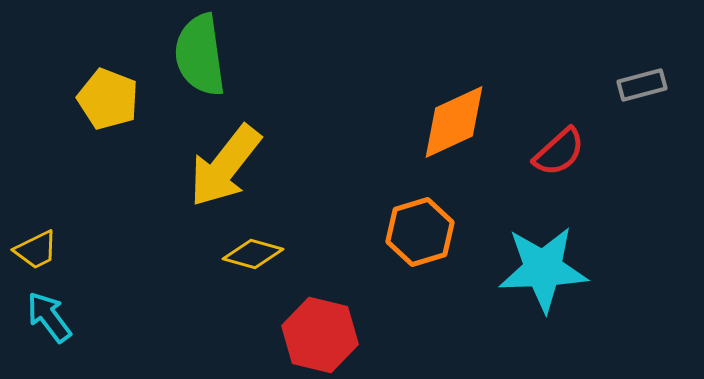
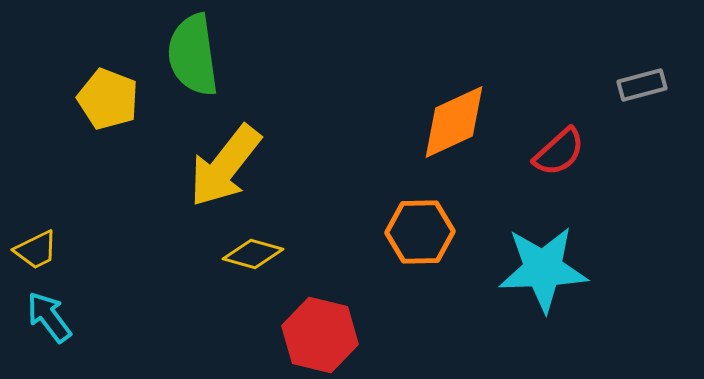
green semicircle: moved 7 px left
orange hexagon: rotated 16 degrees clockwise
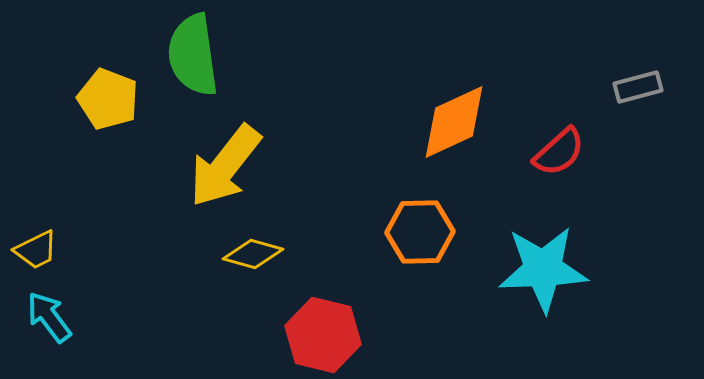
gray rectangle: moved 4 px left, 2 px down
red hexagon: moved 3 px right
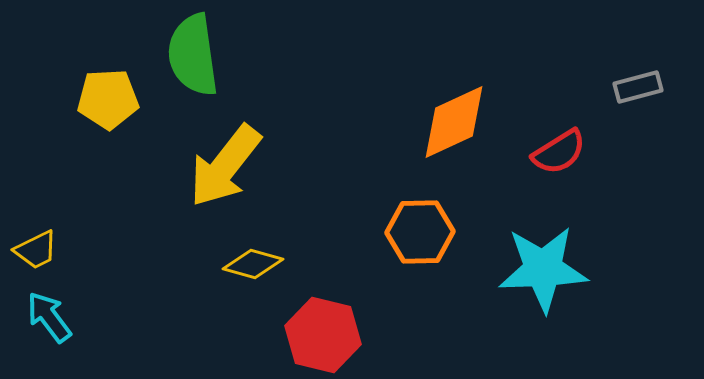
yellow pentagon: rotated 24 degrees counterclockwise
red semicircle: rotated 10 degrees clockwise
yellow diamond: moved 10 px down
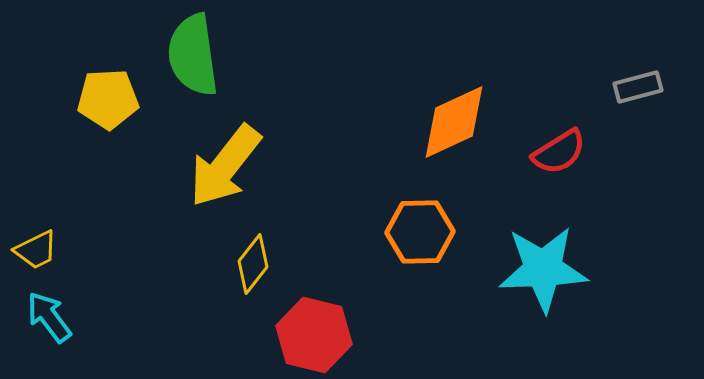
yellow diamond: rotated 68 degrees counterclockwise
red hexagon: moved 9 px left
